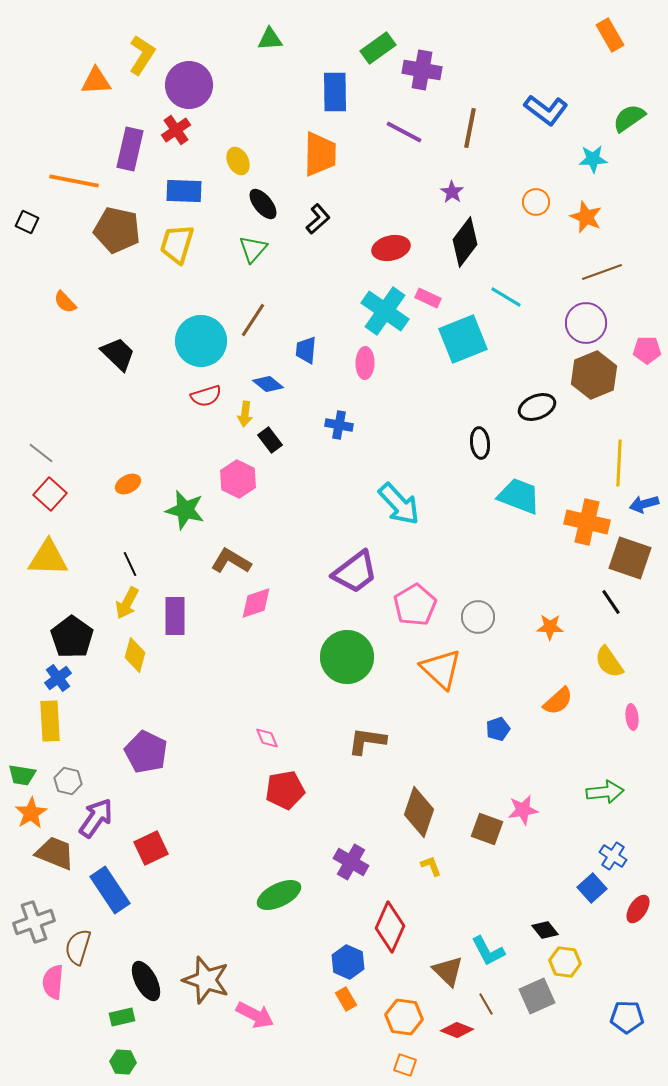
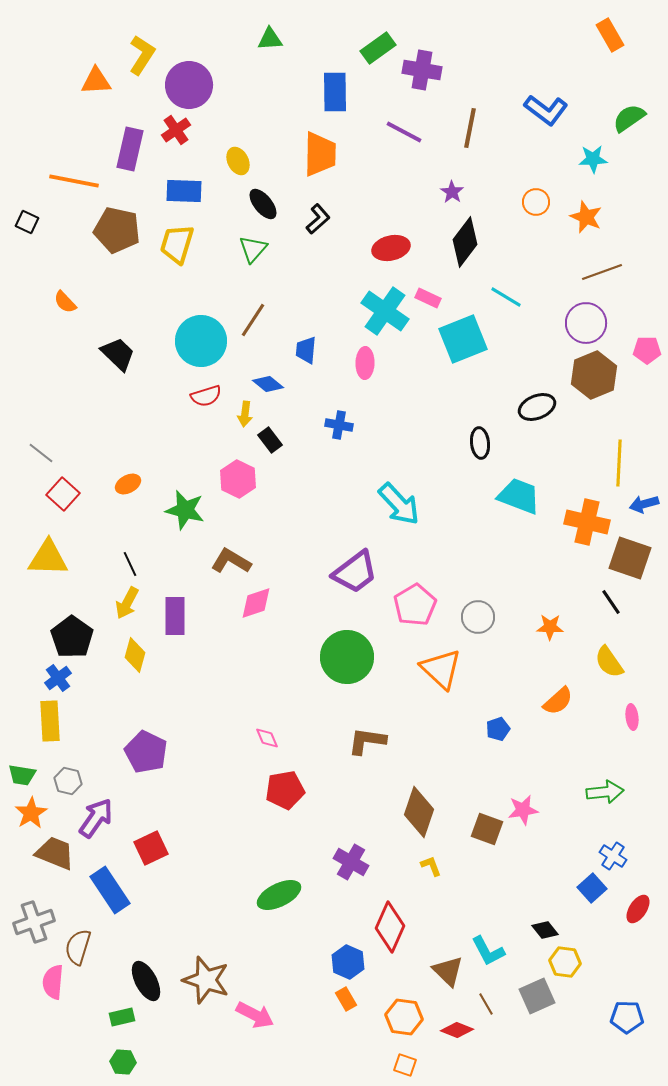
red square at (50, 494): moved 13 px right
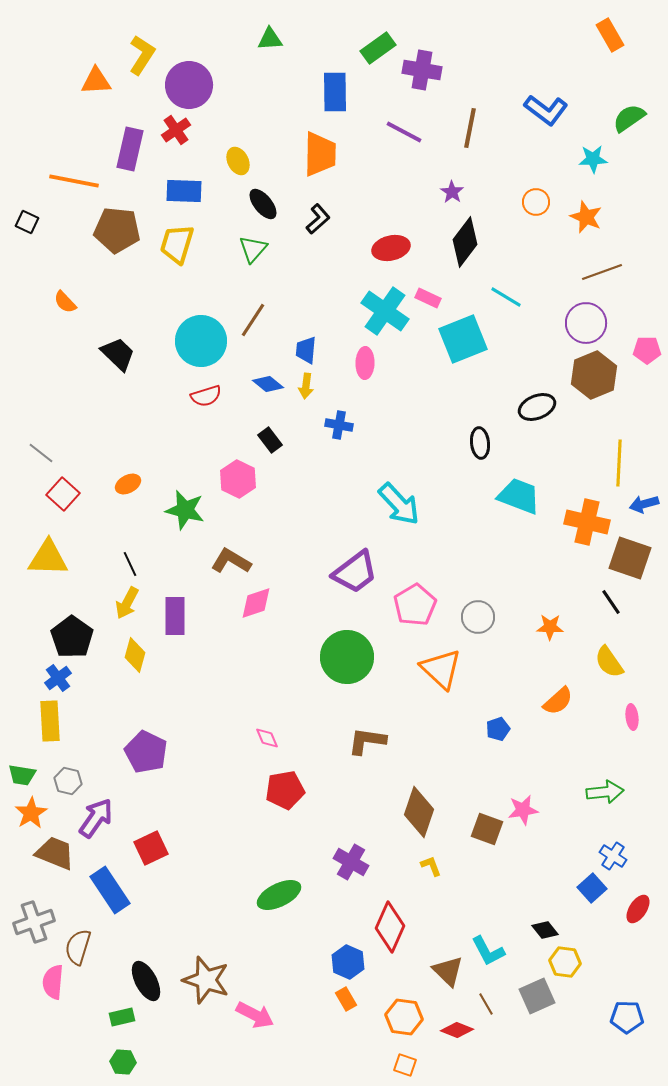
brown pentagon at (117, 230): rotated 6 degrees counterclockwise
yellow arrow at (245, 414): moved 61 px right, 28 px up
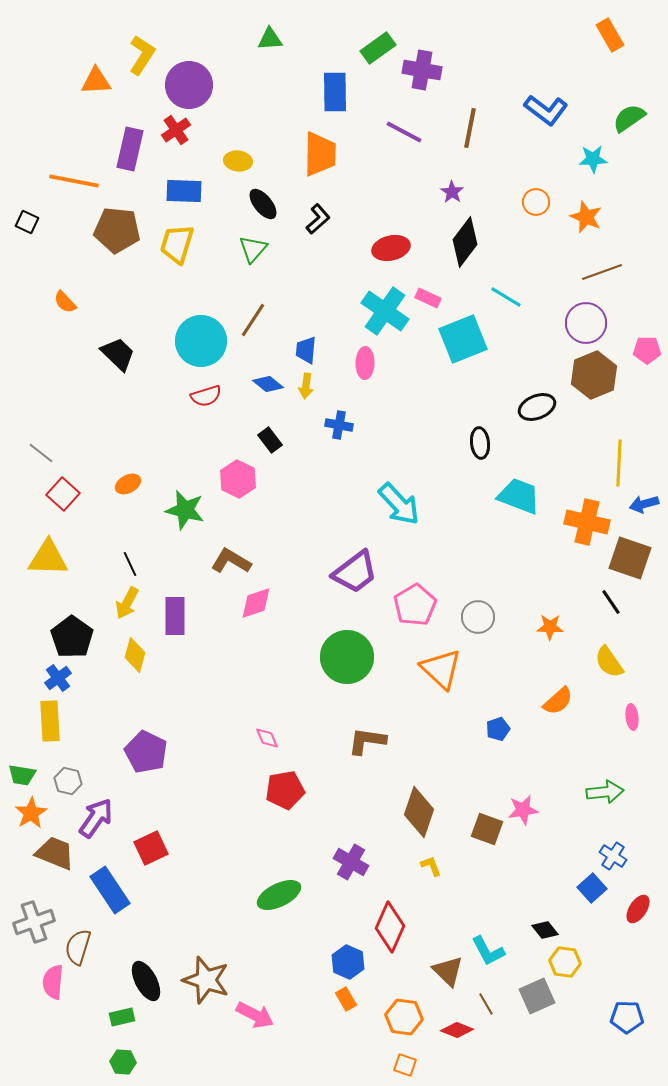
yellow ellipse at (238, 161): rotated 56 degrees counterclockwise
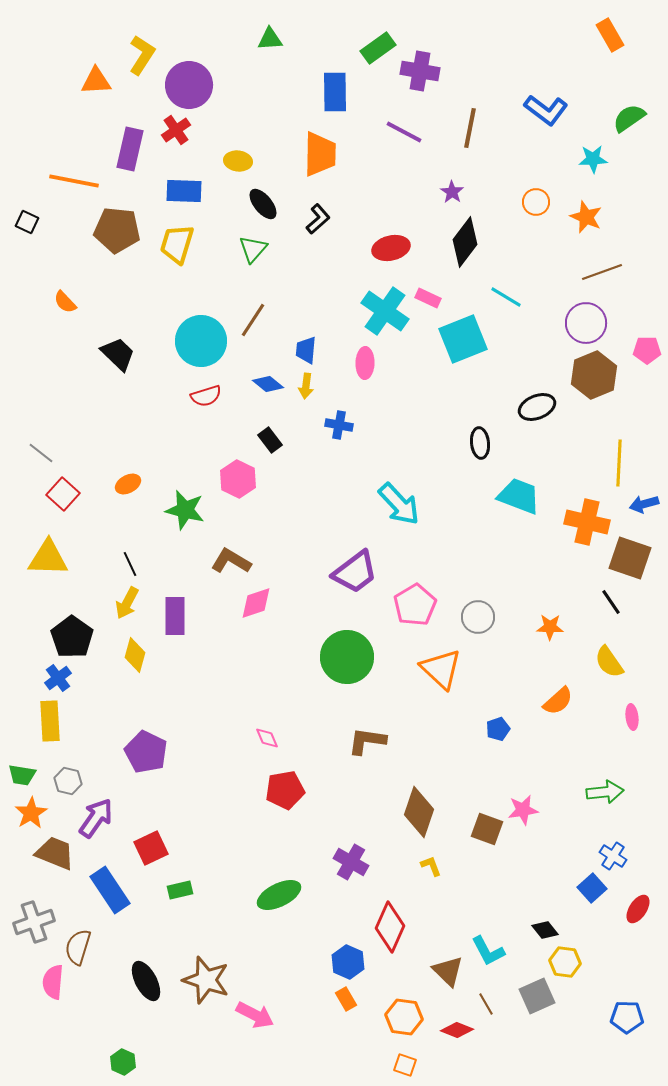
purple cross at (422, 70): moved 2 px left, 1 px down
green rectangle at (122, 1017): moved 58 px right, 127 px up
green hexagon at (123, 1062): rotated 20 degrees clockwise
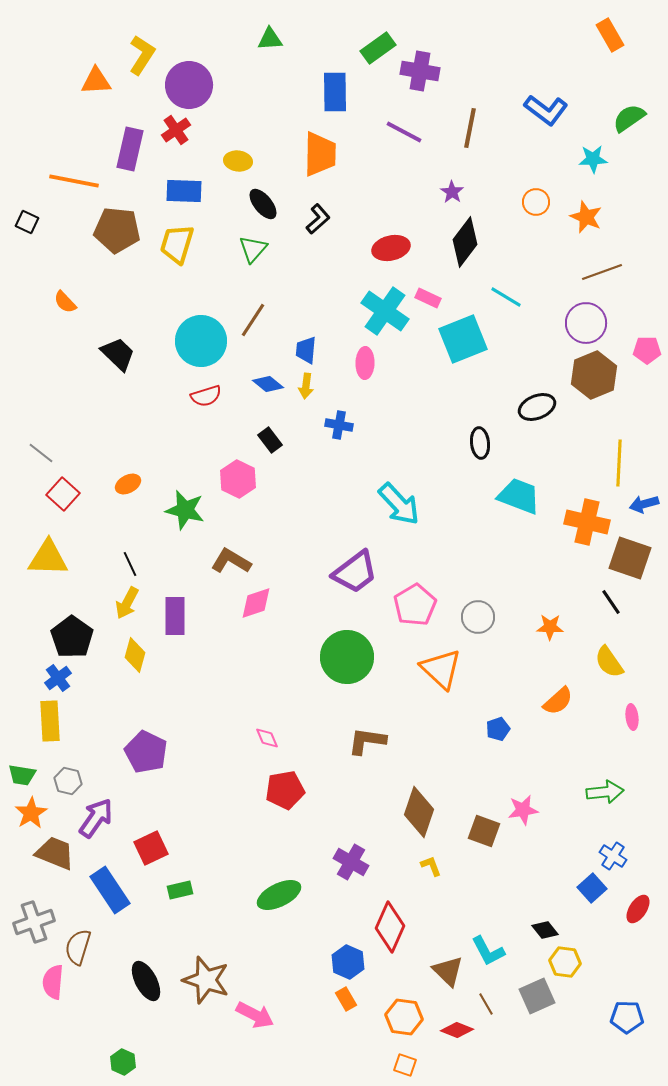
brown square at (487, 829): moved 3 px left, 2 px down
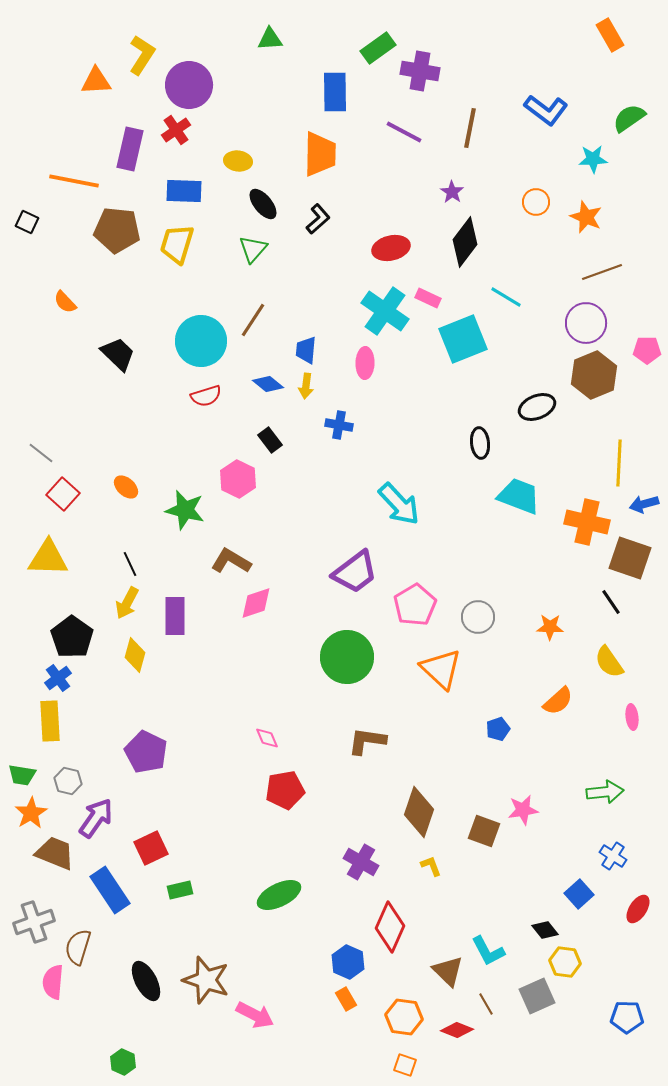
orange ellipse at (128, 484): moved 2 px left, 3 px down; rotated 70 degrees clockwise
purple cross at (351, 862): moved 10 px right
blue square at (592, 888): moved 13 px left, 6 px down
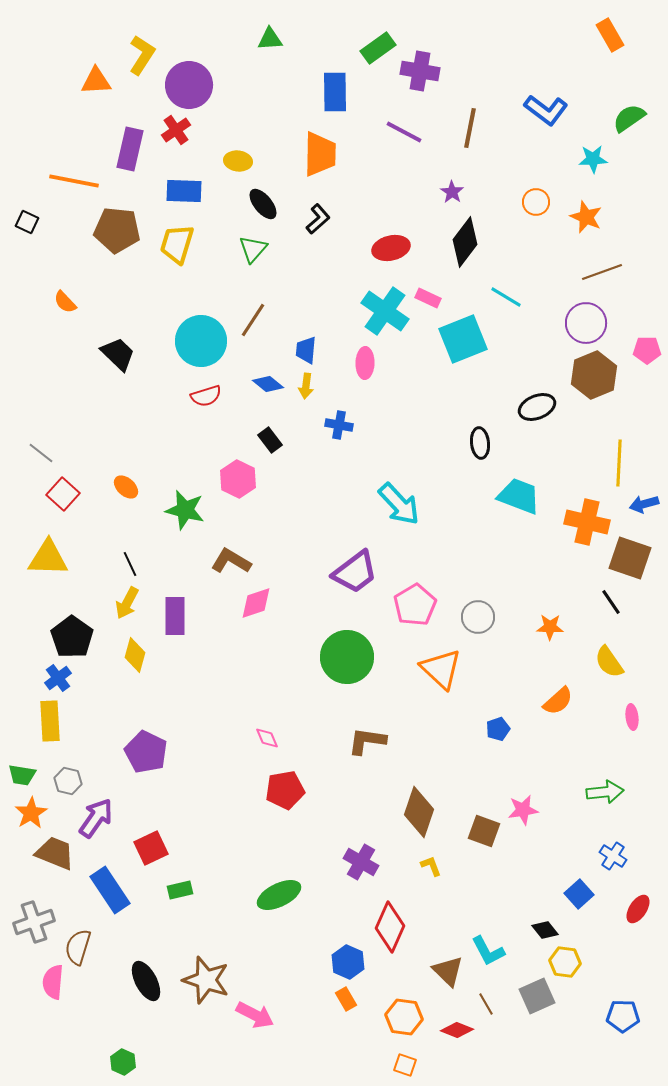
blue pentagon at (627, 1017): moved 4 px left, 1 px up
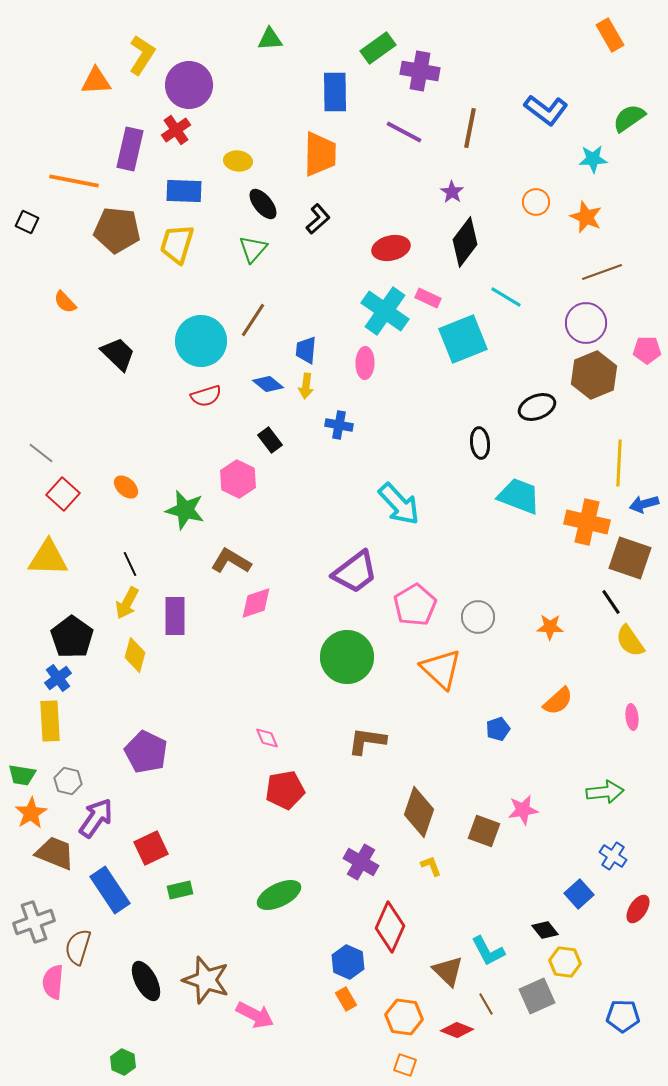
yellow semicircle at (609, 662): moved 21 px right, 21 px up
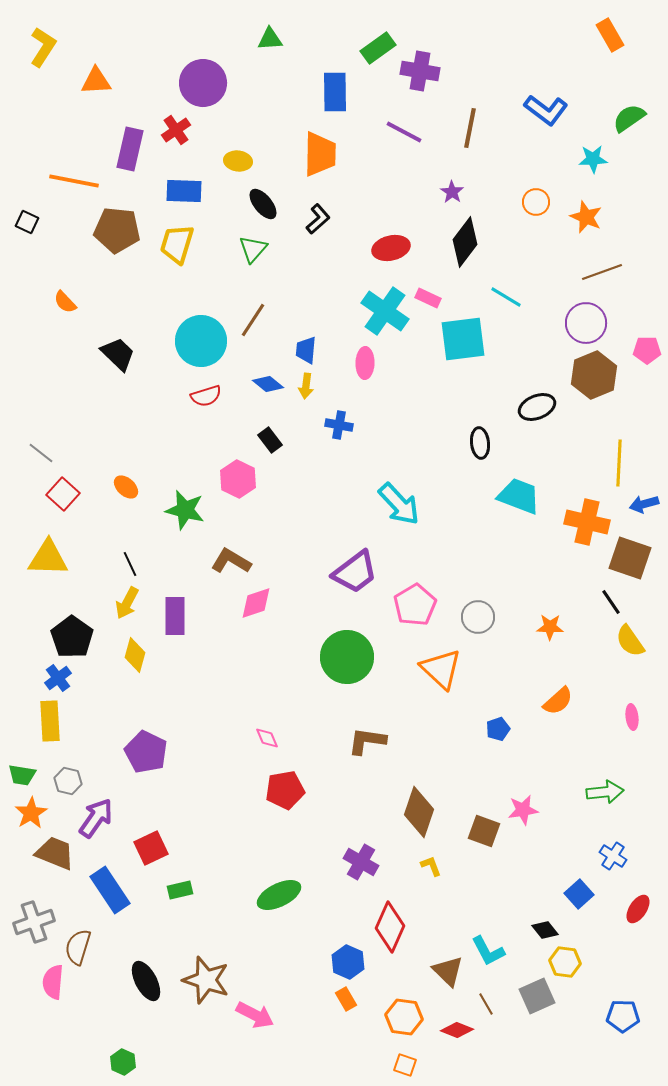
yellow L-shape at (142, 55): moved 99 px left, 8 px up
purple circle at (189, 85): moved 14 px right, 2 px up
cyan square at (463, 339): rotated 15 degrees clockwise
